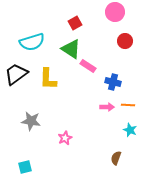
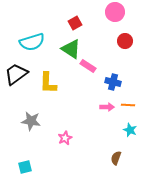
yellow L-shape: moved 4 px down
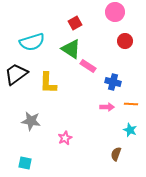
orange line: moved 3 px right, 1 px up
brown semicircle: moved 4 px up
cyan square: moved 4 px up; rotated 24 degrees clockwise
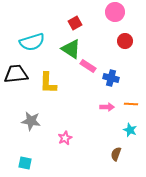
black trapezoid: rotated 30 degrees clockwise
blue cross: moved 2 px left, 4 px up
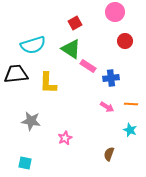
cyan semicircle: moved 1 px right, 3 px down
blue cross: rotated 21 degrees counterclockwise
pink arrow: rotated 32 degrees clockwise
brown semicircle: moved 7 px left
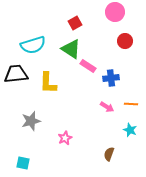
gray star: rotated 24 degrees counterclockwise
cyan square: moved 2 px left
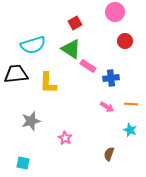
pink star: rotated 16 degrees counterclockwise
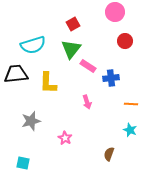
red square: moved 2 px left, 1 px down
green triangle: rotated 35 degrees clockwise
pink arrow: moved 20 px left, 5 px up; rotated 40 degrees clockwise
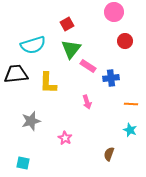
pink circle: moved 1 px left
red square: moved 6 px left
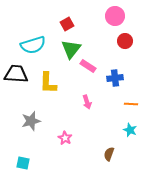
pink circle: moved 1 px right, 4 px down
black trapezoid: rotated 10 degrees clockwise
blue cross: moved 4 px right
